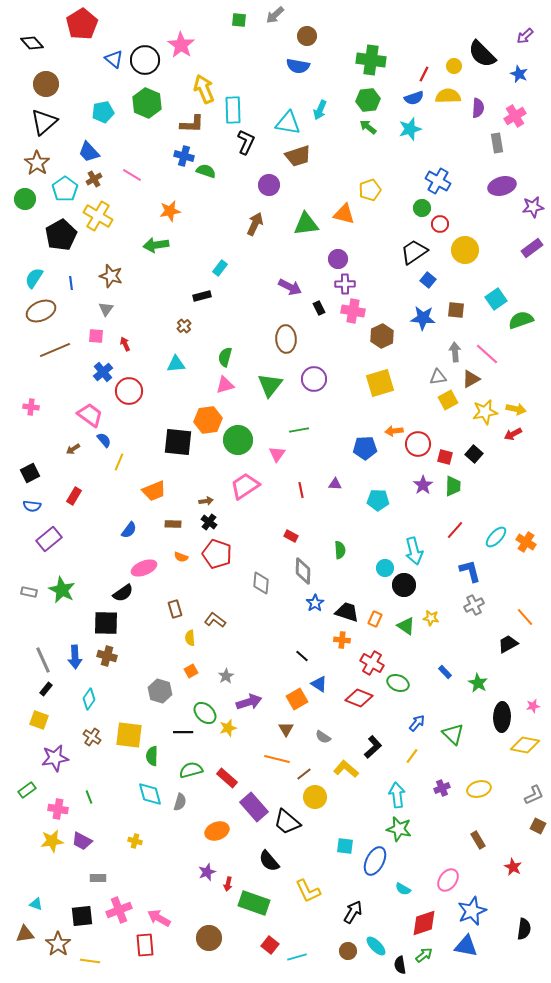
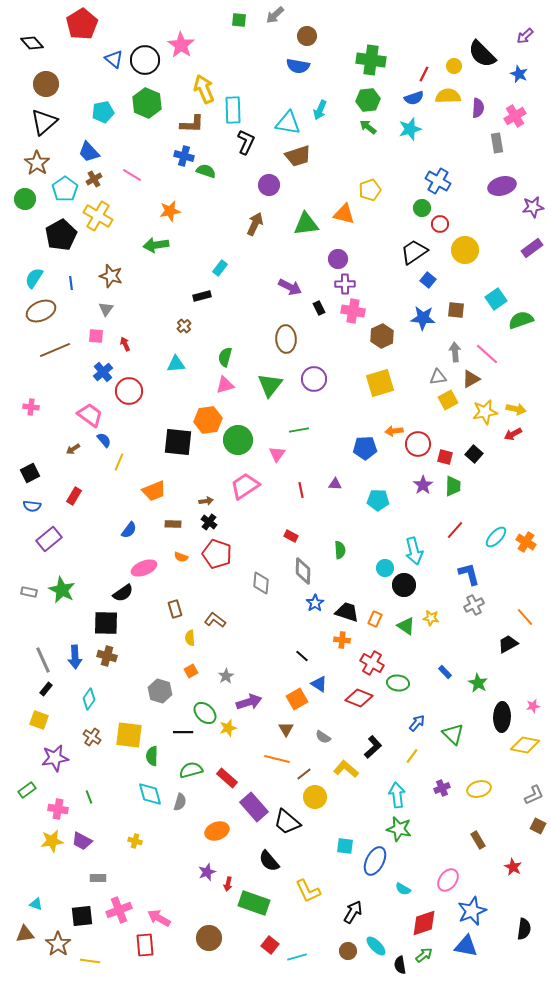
blue L-shape at (470, 571): moved 1 px left, 3 px down
green ellipse at (398, 683): rotated 15 degrees counterclockwise
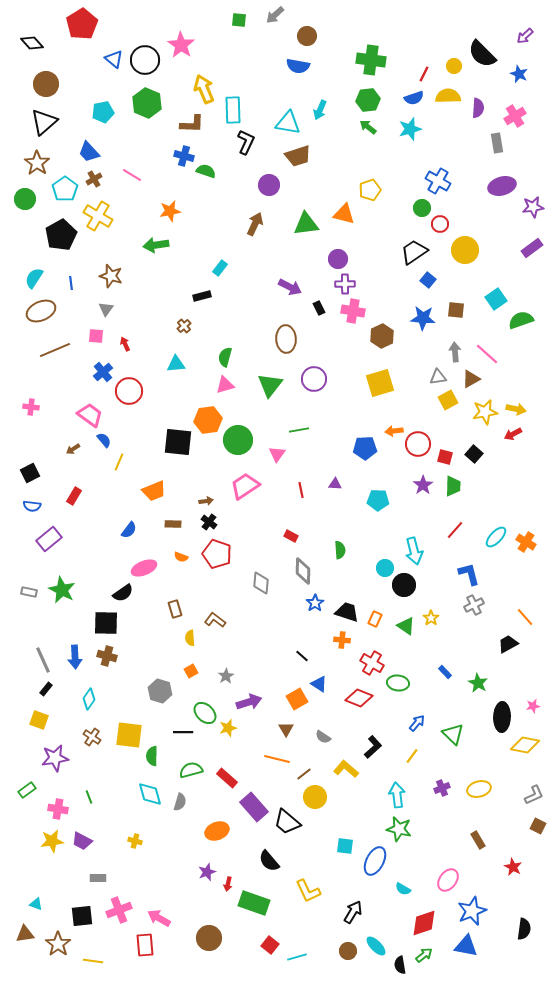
yellow star at (431, 618): rotated 28 degrees clockwise
yellow line at (90, 961): moved 3 px right
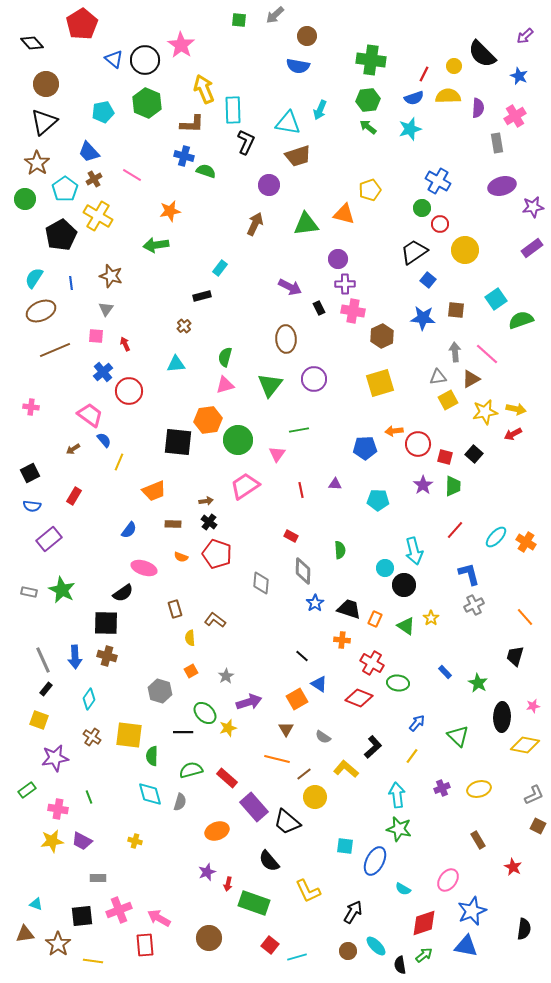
blue star at (519, 74): moved 2 px down
pink ellipse at (144, 568): rotated 40 degrees clockwise
black trapezoid at (347, 612): moved 2 px right, 3 px up
black trapezoid at (508, 644): moved 7 px right, 12 px down; rotated 45 degrees counterclockwise
green triangle at (453, 734): moved 5 px right, 2 px down
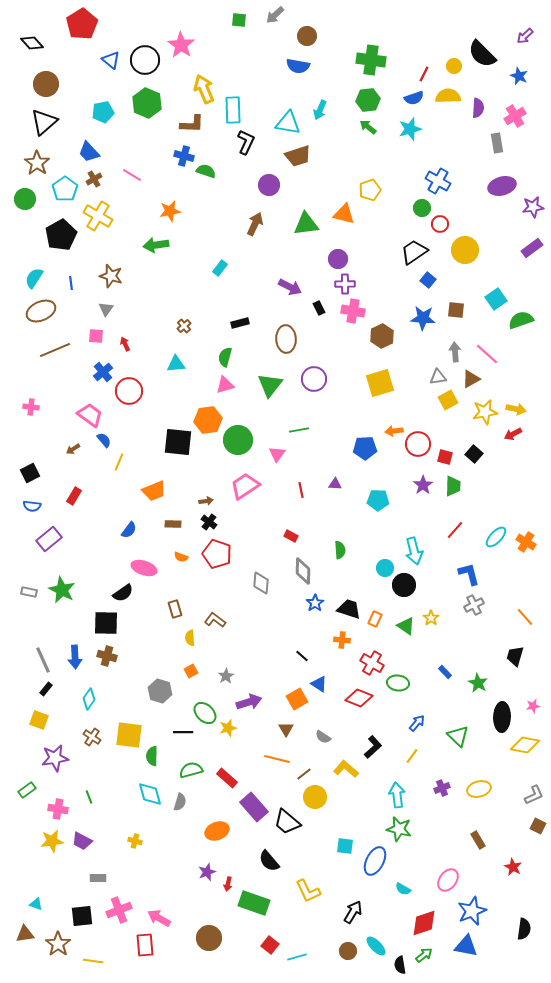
blue triangle at (114, 59): moved 3 px left, 1 px down
black rectangle at (202, 296): moved 38 px right, 27 px down
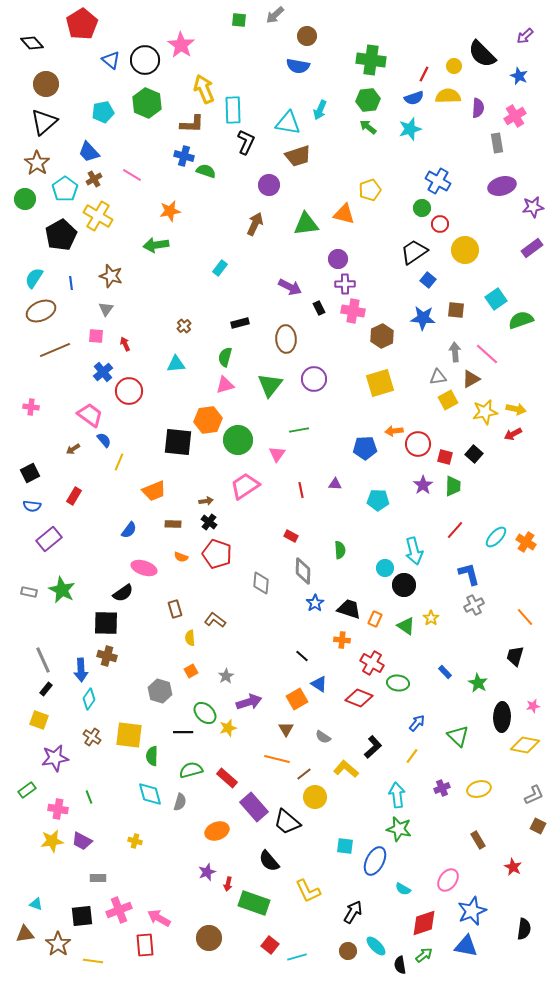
blue arrow at (75, 657): moved 6 px right, 13 px down
